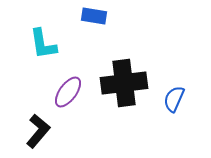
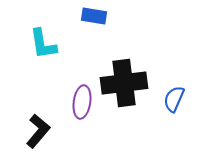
purple ellipse: moved 14 px right, 10 px down; rotated 28 degrees counterclockwise
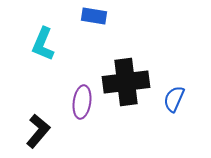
cyan L-shape: rotated 32 degrees clockwise
black cross: moved 2 px right, 1 px up
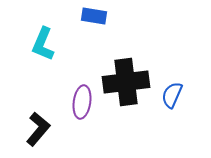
blue semicircle: moved 2 px left, 4 px up
black L-shape: moved 2 px up
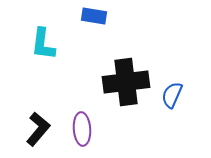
cyan L-shape: rotated 16 degrees counterclockwise
purple ellipse: moved 27 px down; rotated 12 degrees counterclockwise
